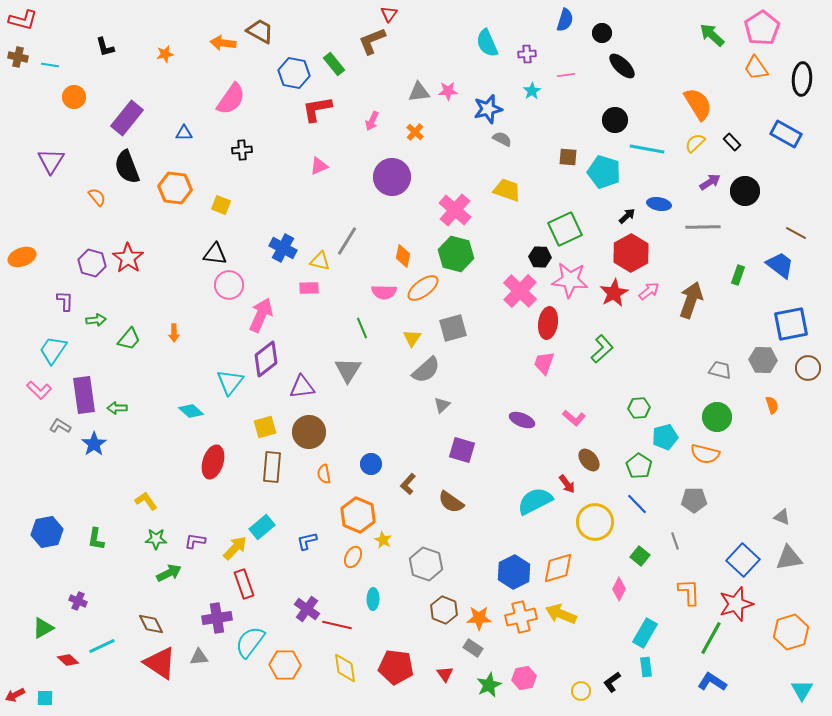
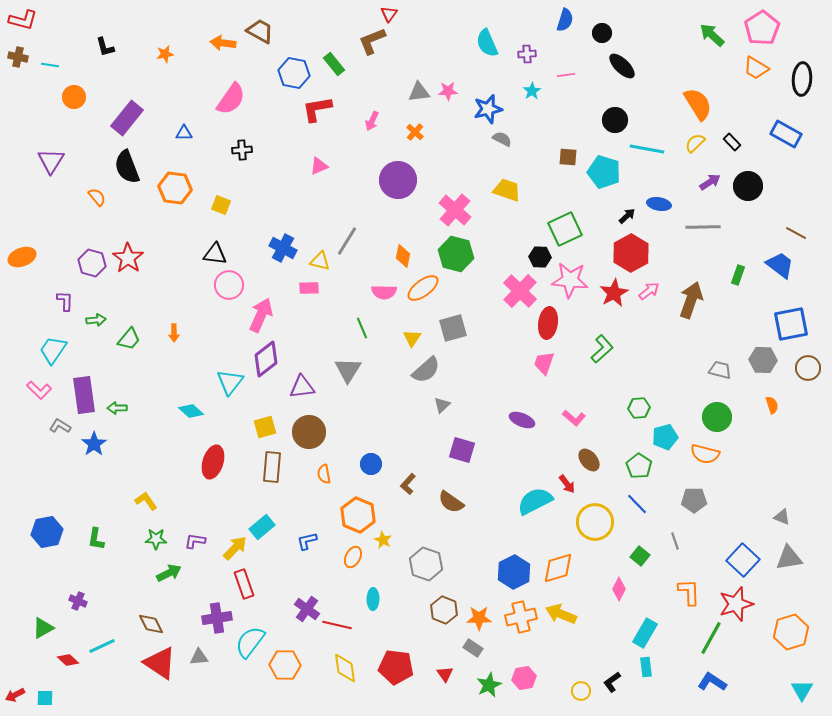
orange trapezoid at (756, 68): rotated 24 degrees counterclockwise
purple circle at (392, 177): moved 6 px right, 3 px down
black circle at (745, 191): moved 3 px right, 5 px up
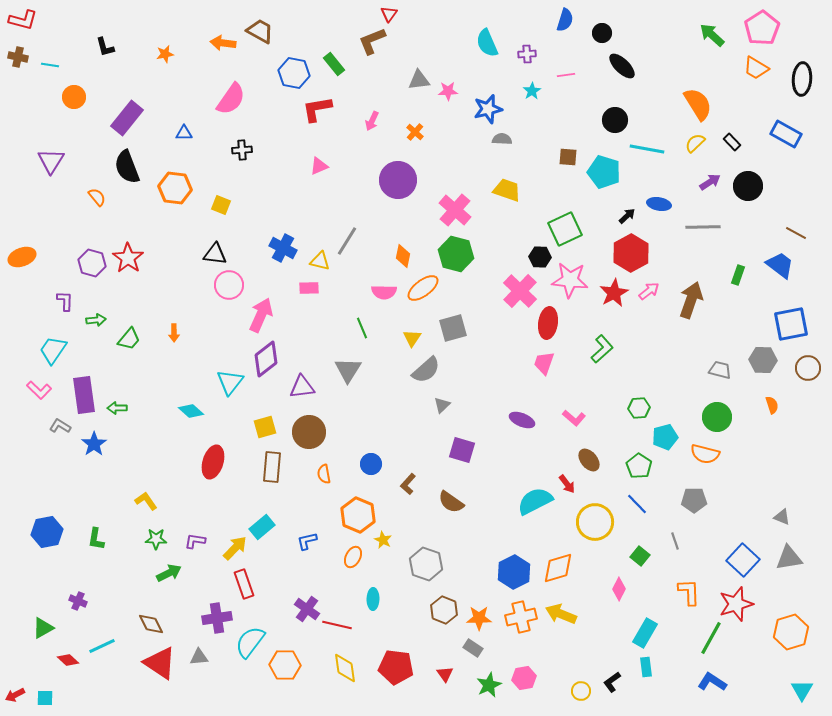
gray triangle at (419, 92): moved 12 px up
gray semicircle at (502, 139): rotated 24 degrees counterclockwise
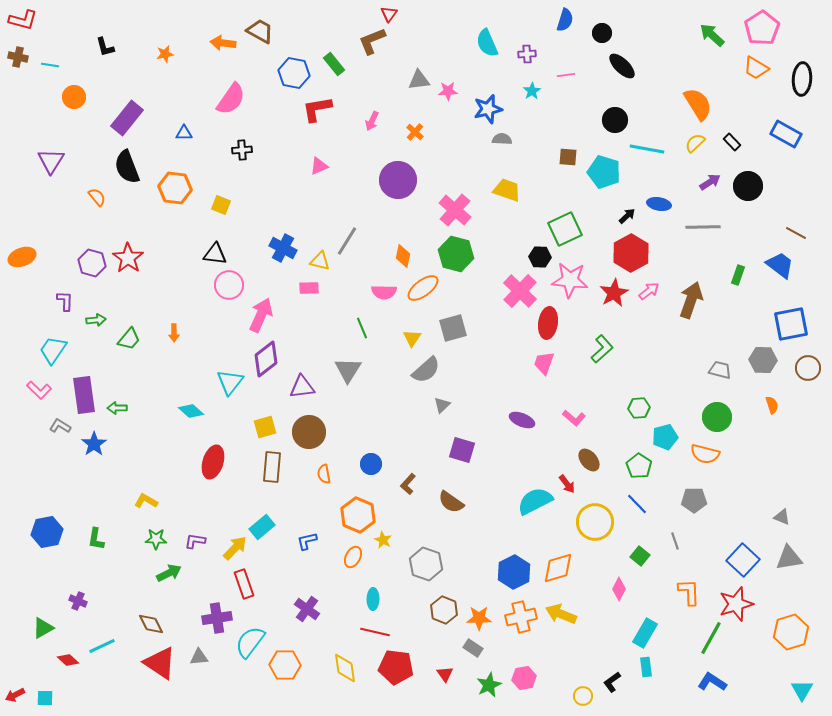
yellow L-shape at (146, 501): rotated 25 degrees counterclockwise
red line at (337, 625): moved 38 px right, 7 px down
yellow circle at (581, 691): moved 2 px right, 5 px down
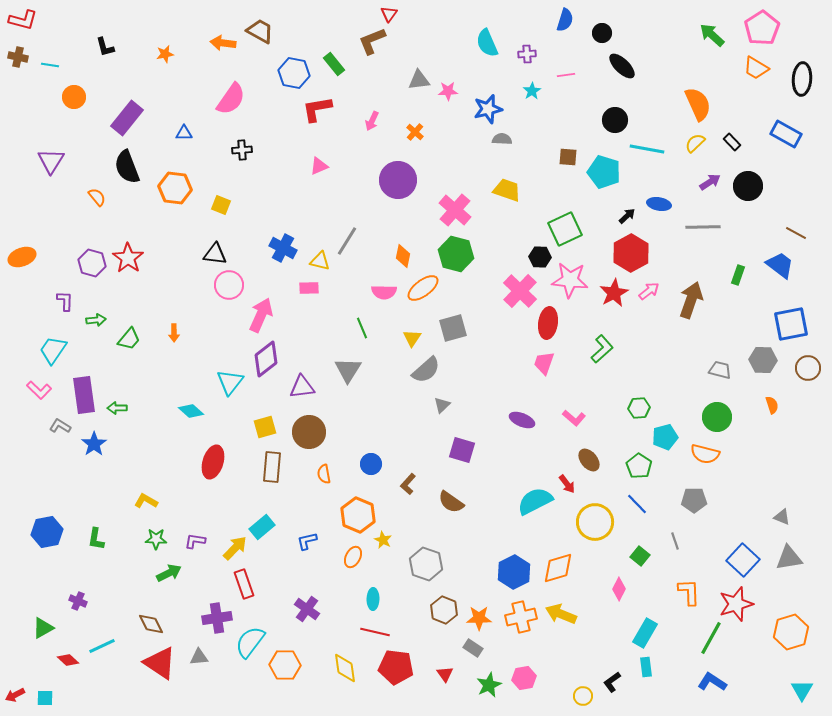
orange semicircle at (698, 104): rotated 8 degrees clockwise
